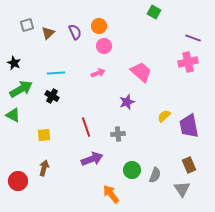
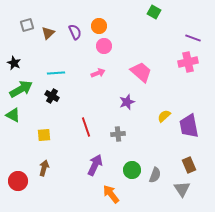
purple arrow: moved 3 px right, 6 px down; rotated 45 degrees counterclockwise
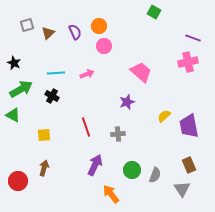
pink arrow: moved 11 px left, 1 px down
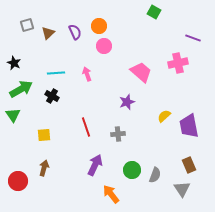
pink cross: moved 10 px left, 1 px down
pink arrow: rotated 88 degrees counterclockwise
green triangle: rotated 28 degrees clockwise
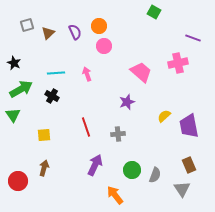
orange arrow: moved 4 px right, 1 px down
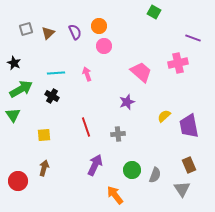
gray square: moved 1 px left, 4 px down
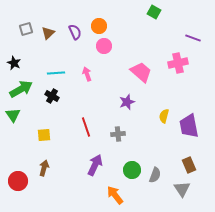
yellow semicircle: rotated 32 degrees counterclockwise
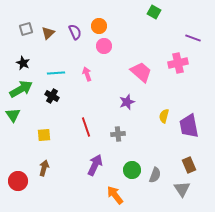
black star: moved 9 px right
